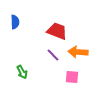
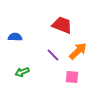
blue semicircle: moved 15 px down; rotated 88 degrees counterclockwise
red trapezoid: moved 5 px right, 6 px up
orange arrow: moved 1 px up; rotated 132 degrees clockwise
green arrow: rotated 96 degrees clockwise
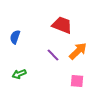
blue semicircle: rotated 72 degrees counterclockwise
green arrow: moved 3 px left, 2 px down
pink square: moved 5 px right, 4 px down
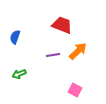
purple line: rotated 56 degrees counterclockwise
pink square: moved 2 px left, 9 px down; rotated 24 degrees clockwise
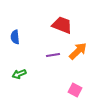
blue semicircle: rotated 24 degrees counterclockwise
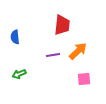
red trapezoid: rotated 75 degrees clockwise
pink square: moved 9 px right, 11 px up; rotated 32 degrees counterclockwise
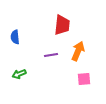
orange arrow: rotated 24 degrees counterclockwise
purple line: moved 2 px left
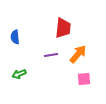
red trapezoid: moved 1 px right, 3 px down
orange arrow: moved 3 px down; rotated 18 degrees clockwise
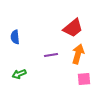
red trapezoid: moved 10 px right; rotated 45 degrees clockwise
orange arrow: rotated 24 degrees counterclockwise
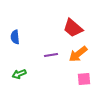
red trapezoid: rotated 80 degrees clockwise
orange arrow: rotated 144 degrees counterclockwise
